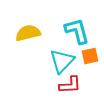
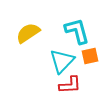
yellow semicircle: rotated 20 degrees counterclockwise
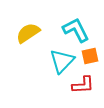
cyan L-shape: moved 1 px left, 1 px up; rotated 12 degrees counterclockwise
red L-shape: moved 13 px right
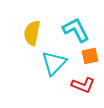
yellow semicircle: moved 4 px right; rotated 45 degrees counterclockwise
cyan triangle: moved 8 px left, 2 px down
red L-shape: rotated 25 degrees clockwise
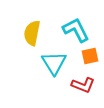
cyan triangle: rotated 16 degrees counterclockwise
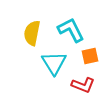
cyan L-shape: moved 5 px left
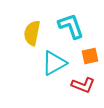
cyan L-shape: moved 4 px up; rotated 8 degrees clockwise
cyan triangle: rotated 32 degrees clockwise
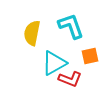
red L-shape: moved 13 px left, 6 px up
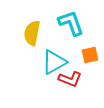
cyan L-shape: moved 3 px up
orange square: moved 1 px up
cyan triangle: moved 1 px up
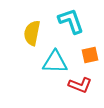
cyan L-shape: moved 2 px up
cyan triangle: moved 1 px right; rotated 32 degrees clockwise
red L-shape: moved 10 px right, 6 px down
